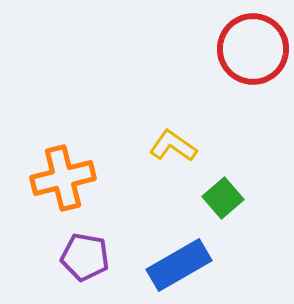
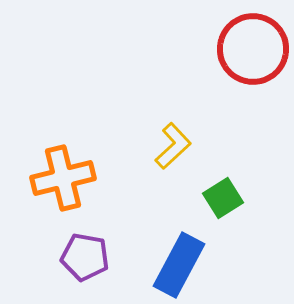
yellow L-shape: rotated 102 degrees clockwise
green square: rotated 9 degrees clockwise
blue rectangle: rotated 32 degrees counterclockwise
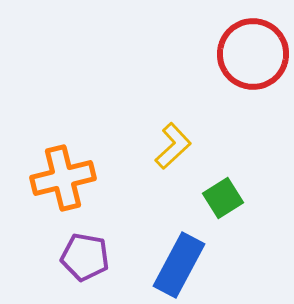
red circle: moved 5 px down
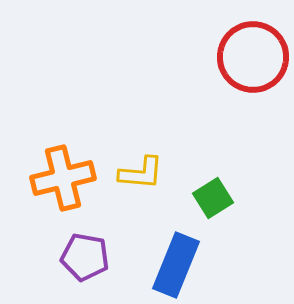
red circle: moved 3 px down
yellow L-shape: moved 32 px left, 27 px down; rotated 48 degrees clockwise
green square: moved 10 px left
blue rectangle: moved 3 px left; rotated 6 degrees counterclockwise
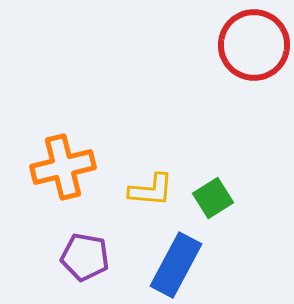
red circle: moved 1 px right, 12 px up
yellow L-shape: moved 10 px right, 17 px down
orange cross: moved 11 px up
blue rectangle: rotated 6 degrees clockwise
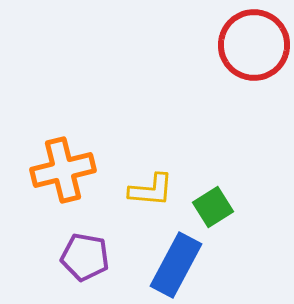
orange cross: moved 3 px down
green square: moved 9 px down
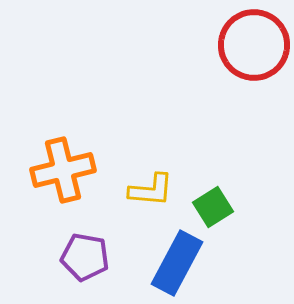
blue rectangle: moved 1 px right, 2 px up
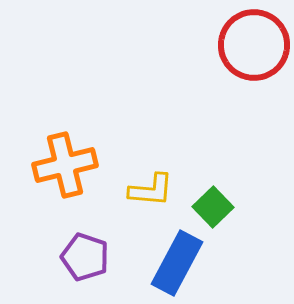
orange cross: moved 2 px right, 5 px up
green square: rotated 12 degrees counterclockwise
purple pentagon: rotated 9 degrees clockwise
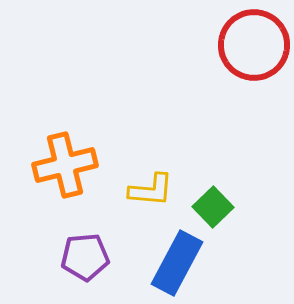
purple pentagon: rotated 24 degrees counterclockwise
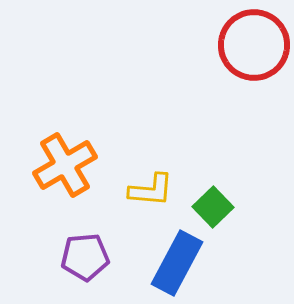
orange cross: rotated 16 degrees counterclockwise
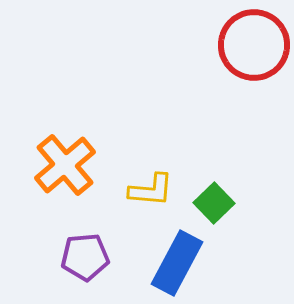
orange cross: rotated 10 degrees counterclockwise
green square: moved 1 px right, 4 px up
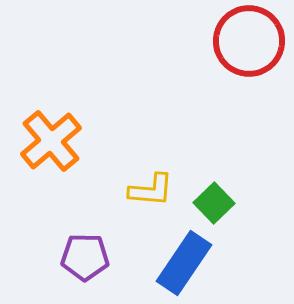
red circle: moved 5 px left, 4 px up
orange cross: moved 14 px left, 24 px up
purple pentagon: rotated 6 degrees clockwise
blue rectangle: moved 7 px right; rotated 6 degrees clockwise
